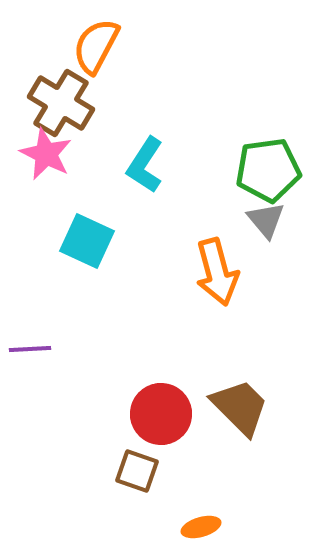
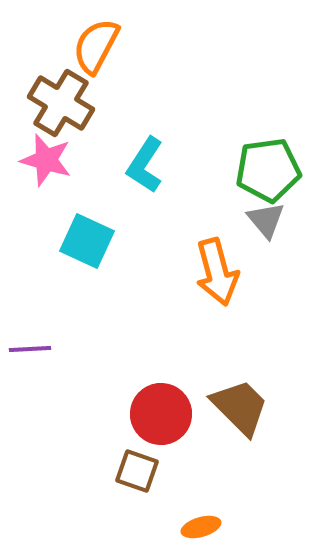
pink star: moved 6 px down; rotated 10 degrees counterclockwise
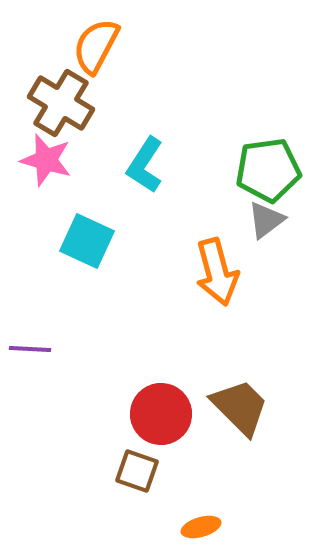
gray triangle: rotated 33 degrees clockwise
purple line: rotated 6 degrees clockwise
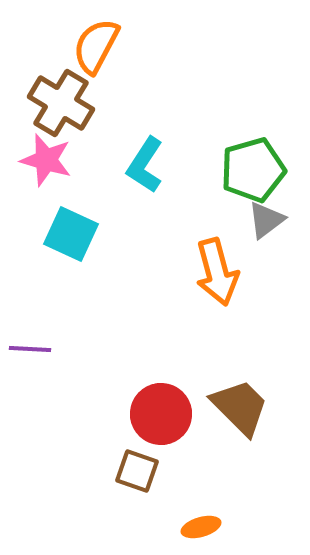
green pentagon: moved 15 px left; rotated 8 degrees counterclockwise
cyan square: moved 16 px left, 7 px up
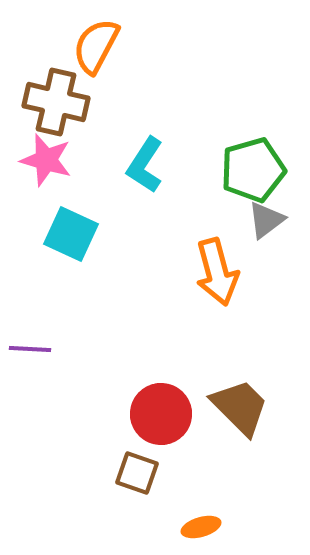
brown cross: moved 5 px left, 1 px up; rotated 18 degrees counterclockwise
brown square: moved 2 px down
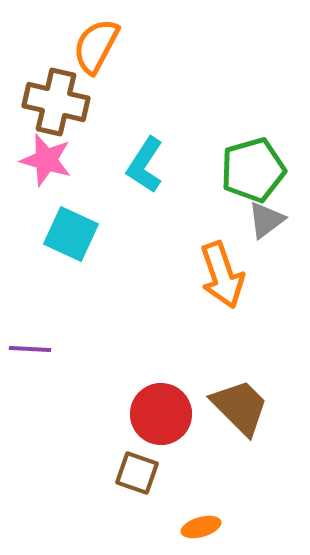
orange arrow: moved 5 px right, 3 px down; rotated 4 degrees counterclockwise
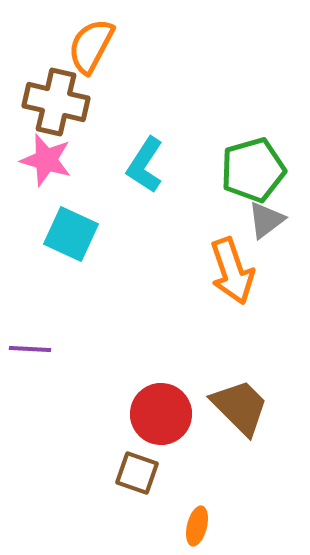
orange semicircle: moved 5 px left
orange arrow: moved 10 px right, 4 px up
orange ellipse: moved 4 px left, 1 px up; rotated 60 degrees counterclockwise
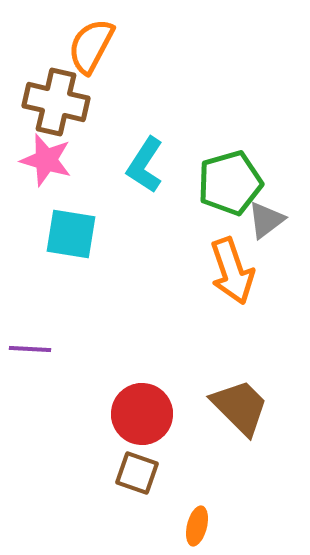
green pentagon: moved 23 px left, 13 px down
cyan square: rotated 16 degrees counterclockwise
red circle: moved 19 px left
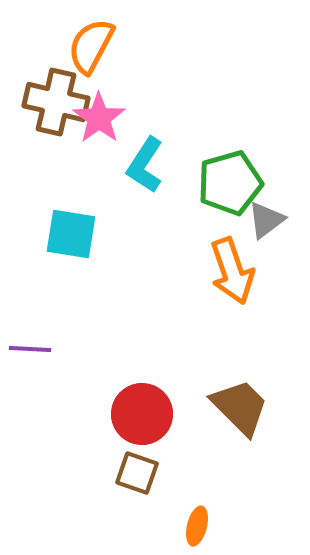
pink star: moved 53 px right, 42 px up; rotated 20 degrees clockwise
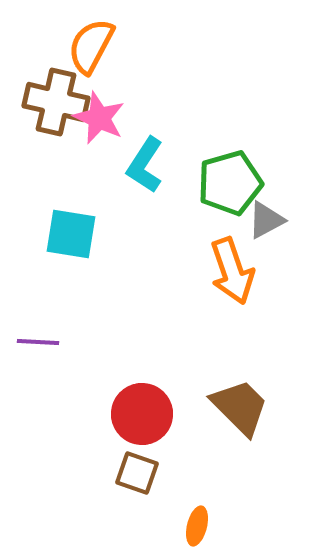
pink star: rotated 12 degrees counterclockwise
gray triangle: rotated 9 degrees clockwise
purple line: moved 8 px right, 7 px up
